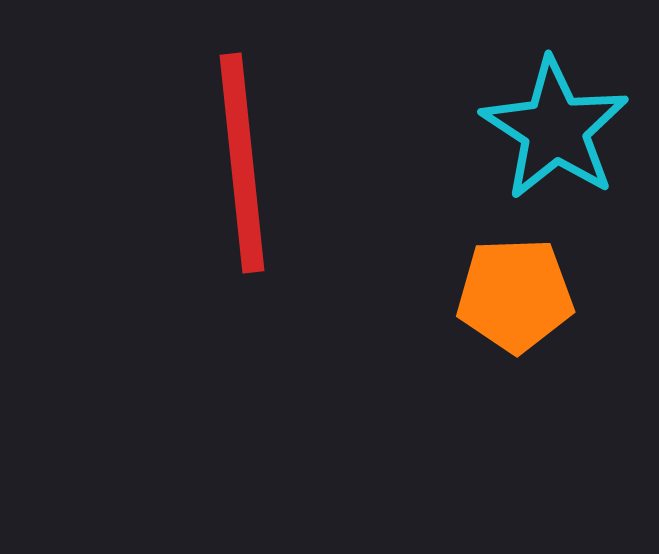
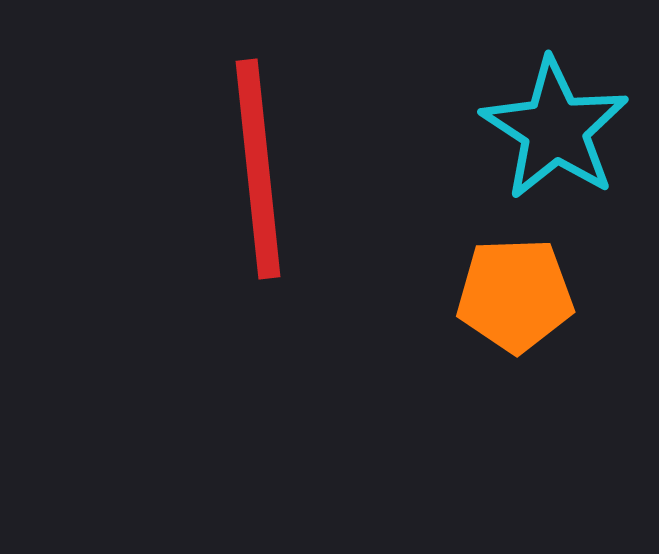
red line: moved 16 px right, 6 px down
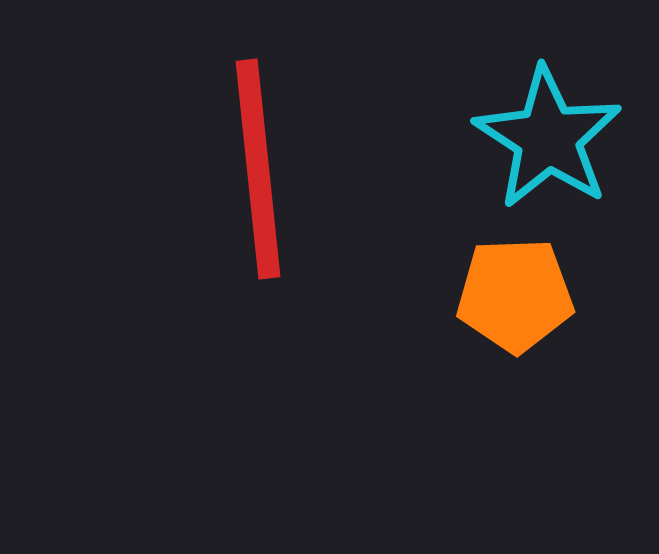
cyan star: moved 7 px left, 9 px down
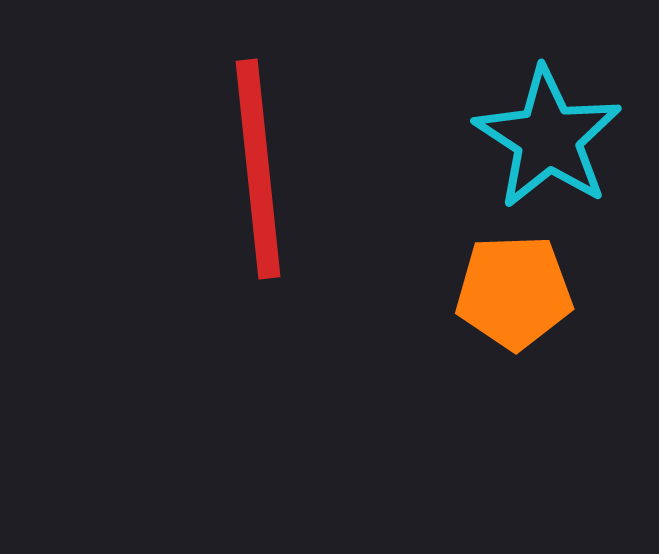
orange pentagon: moved 1 px left, 3 px up
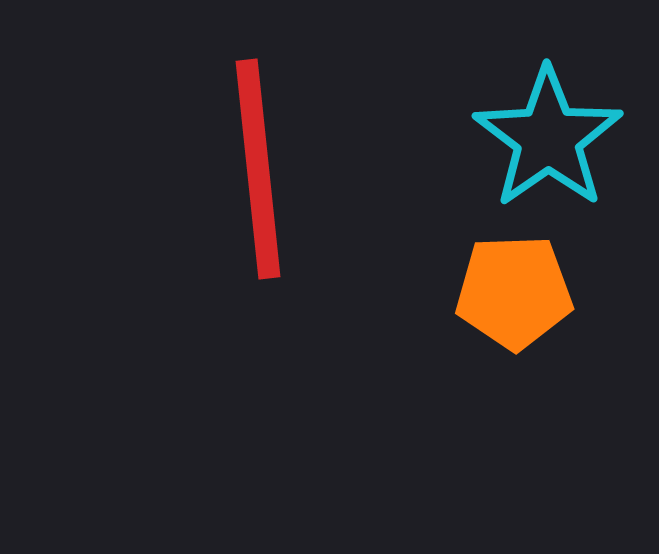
cyan star: rotated 4 degrees clockwise
